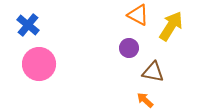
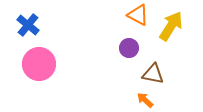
brown triangle: moved 2 px down
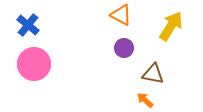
orange triangle: moved 17 px left
purple circle: moved 5 px left
pink circle: moved 5 px left
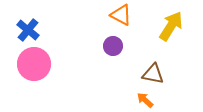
blue cross: moved 5 px down
purple circle: moved 11 px left, 2 px up
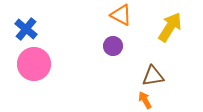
yellow arrow: moved 1 px left, 1 px down
blue cross: moved 2 px left, 1 px up
brown triangle: moved 2 px down; rotated 20 degrees counterclockwise
orange arrow: rotated 18 degrees clockwise
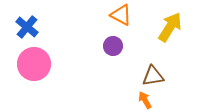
blue cross: moved 1 px right, 2 px up
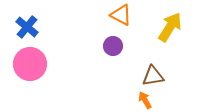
pink circle: moved 4 px left
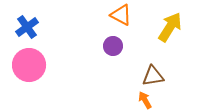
blue cross: rotated 15 degrees clockwise
pink circle: moved 1 px left, 1 px down
